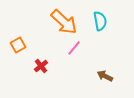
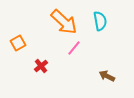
orange square: moved 2 px up
brown arrow: moved 2 px right
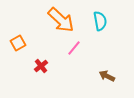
orange arrow: moved 3 px left, 2 px up
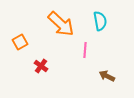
orange arrow: moved 4 px down
orange square: moved 2 px right, 1 px up
pink line: moved 11 px right, 2 px down; rotated 35 degrees counterclockwise
red cross: rotated 16 degrees counterclockwise
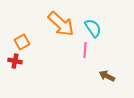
cyan semicircle: moved 7 px left, 7 px down; rotated 24 degrees counterclockwise
orange square: moved 2 px right
red cross: moved 26 px left, 5 px up; rotated 24 degrees counterclockwise
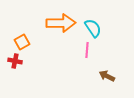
orange arrow: moved 1 px up; rotated 44 degrees counterclockwise
pink line: moved 2 px right
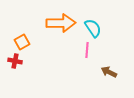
brown arrow: moved 2 px right, 4 px up
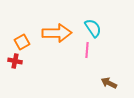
orange arrow: moved 4 px left, 10 px down
brown arrow: moved 11 px down
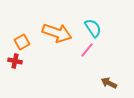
orange arrow: rotated 20 degrees clockwise
pink line: rotated 35 degrees clockwise
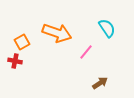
cyan semicircle: moved 14 px right
pink line: moved 1 px left, 2 px down
brown arrow: moved 9 px left; rotated 119 degrees clockwise
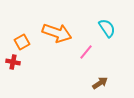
red cross: moved 2 px left, 1 px down
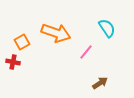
orange arrow: moved 1 px left
